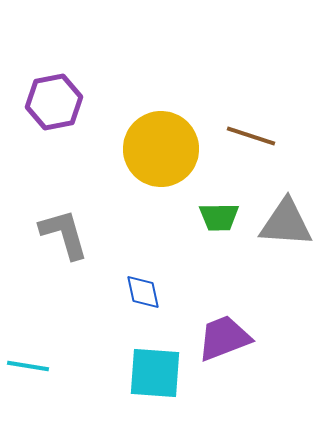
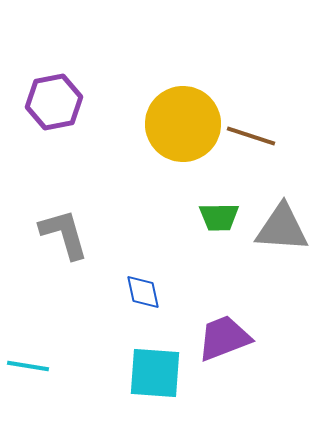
yellow circle: moved 22 px right, 25 px up
gray triangle: moved 4 px left, 5 px down
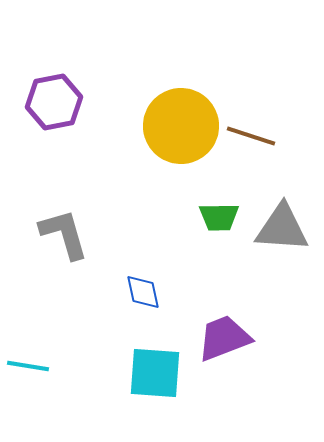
yellow circle: moved 2 px left, 2 px down
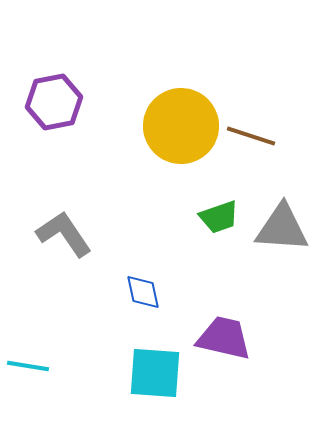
green trapezoid: rotated 18 degrees counterclockwise
gray L-shape: rotated 18 degrees counterclockwise
purple trapezoid: rotated 34 degrees clockwise
